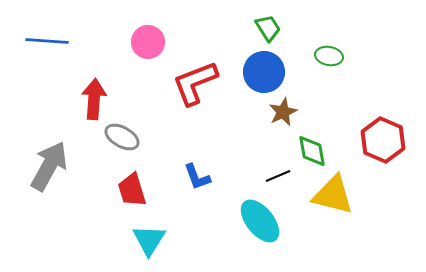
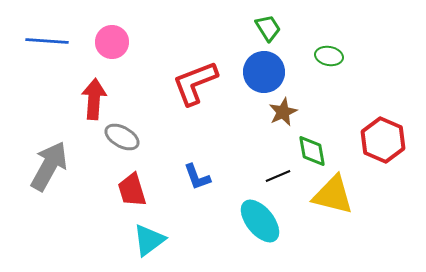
pink circle: moved 36 px left
cyan triangle: rotated 21 degrees clockwise
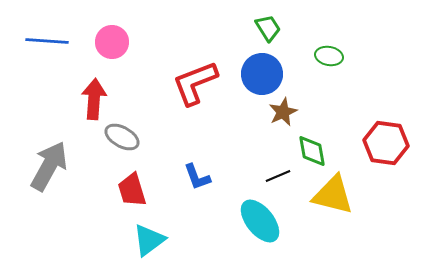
blue circle: moved 2 px left, 2 px down
red hexagon: moved 3 px right, 3 px down; rotated 15 degrees counterclockwise
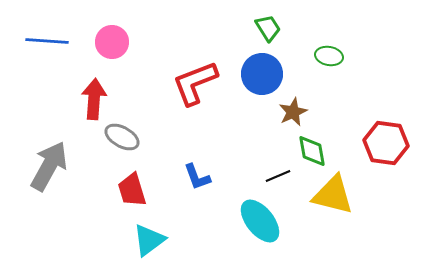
brown star: moved 10 px right
